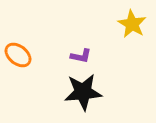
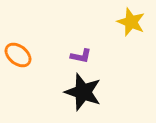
yellow star: moved 1 px left, 2 px up; rotated 8 degrees counterclockwise
black star: rotated 24 degrees clockwise
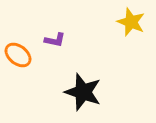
purple L-shape: moved 26 px left, 16 px up
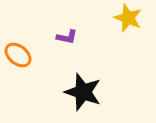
yellow star: moved 3 px left, 4 px up
purple L-shape: moved 12 px right, 3 px up
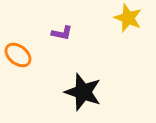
purple L-shape: moved 5 px left, 4 px up
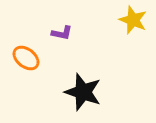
yellow star: moved 5 px right, 2 px down
orange ellipse: moved 8 px right, 3 px down
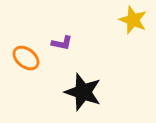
purple L-shape: moved 10 px down
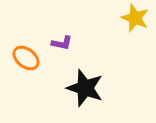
yellow star: moved 2 px right, 2 px up
black star: moved 2 px right, 4 px up
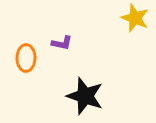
orange ellipse: rotated 52 degrees clockwise
black star: moved 8 px down
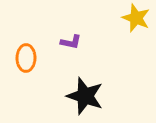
yellow star: moved 1 px right
purple L-shape: moved 9 px right, 1 px up
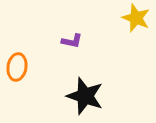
purple L-shape: moved 1 px right, 1 px up
orange ellipse: moved 9 px left, 9 px down; rotated 8 degrees clockwise
